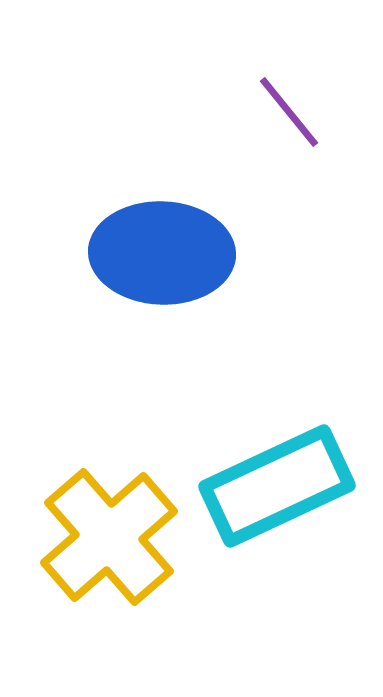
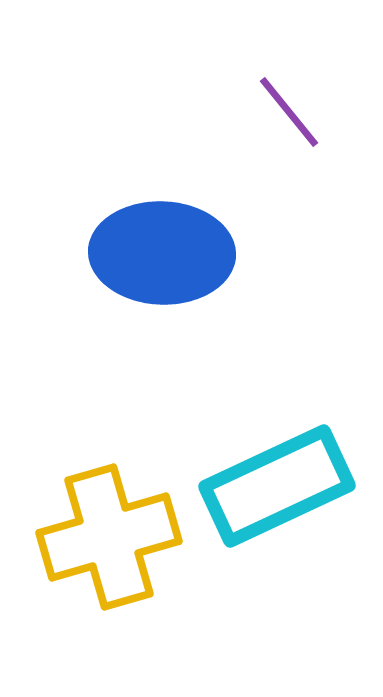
yellow cross: rotated 25 degrees clockwise
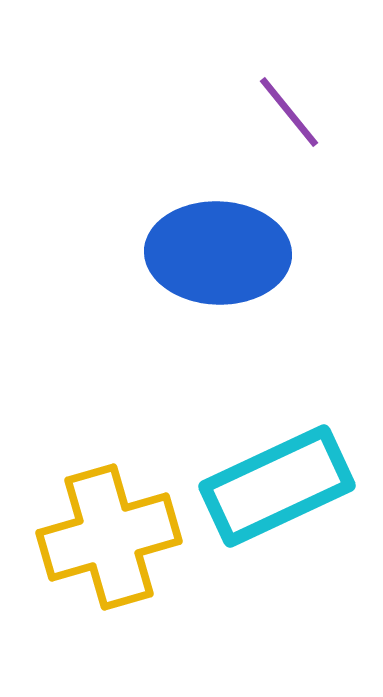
blue ellipse: moved 56 px right
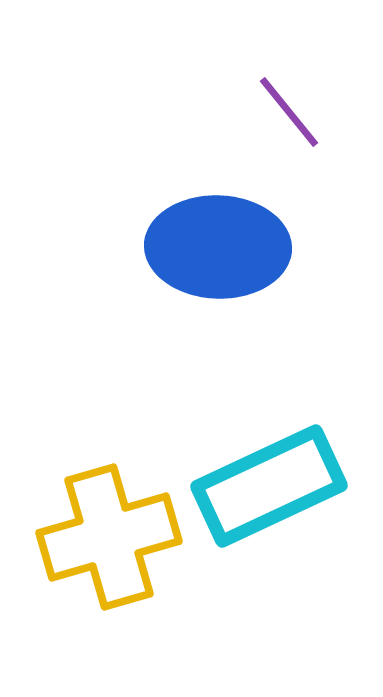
blue ellipse: moved 6 px up
cyan rectangle: moved 8 px left
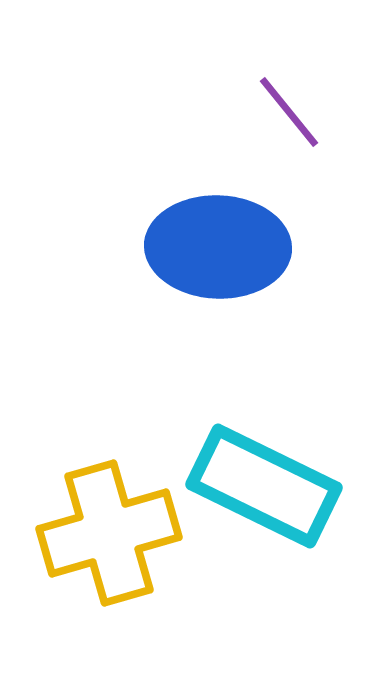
cyan rectangle: moved 5 px left; rotated 51 degrees clockwise
yellow cross: moved 4 px up
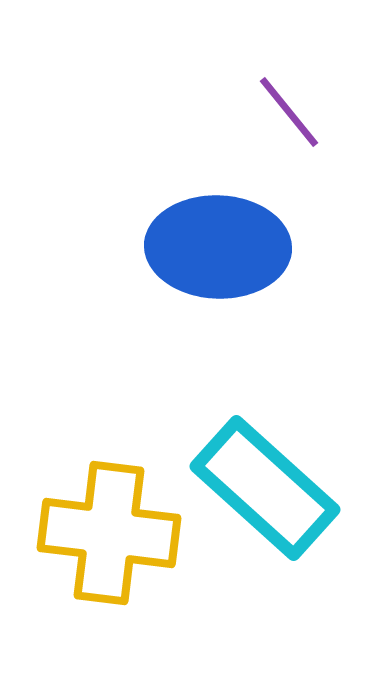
cyan rectangle: moved 1 px right, 2 px down; rotated 16 degrees clockwise
yellow cross: rotated 23 degrees clockwise
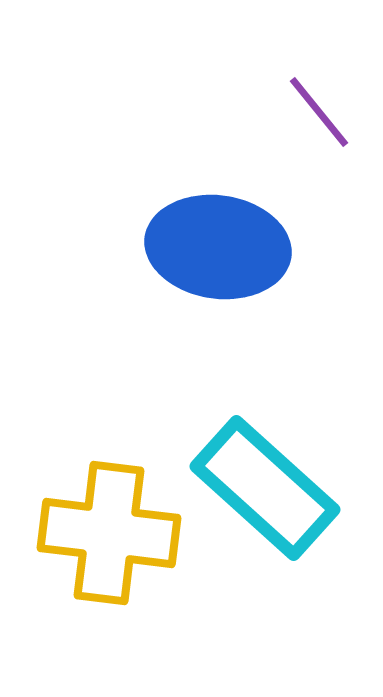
purple line: moved 30 px right
blue ellipse: rotated 6 degrees clockwise
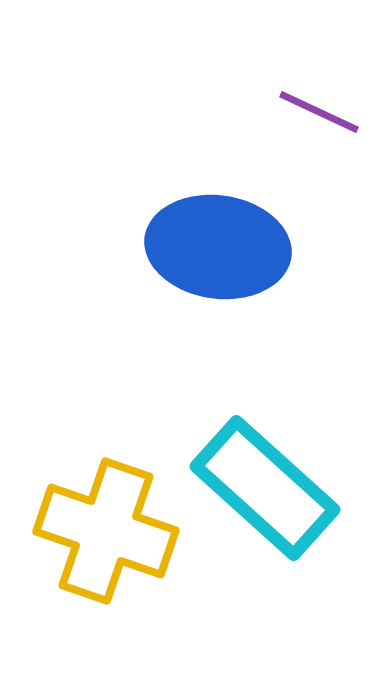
purple line: rotated 26 degrees counterclockwise
yellow cross: moved 3 px left, 2 px up; rotated 12 degrees clockwise
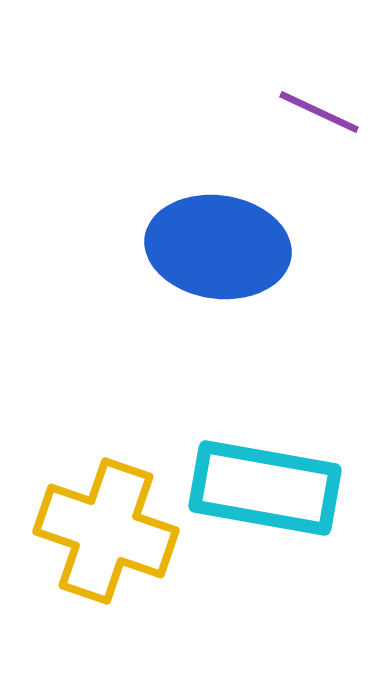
cyan rectangle: rotated 32 degrees counterclockwise
